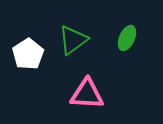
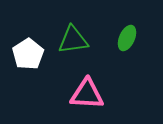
green triangle: rotated 28 degrees clockwise
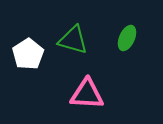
green triangle: rotated 24 degrees clockwise
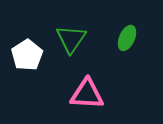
green triangle: moved 2 px left, 1 px up; rotated 48 degrees clockwise
white pentagon: moved 1 px left, 1 px down
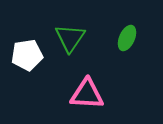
green triangle: moved 1 px left, 1 px up
white pentagon: rotated 24 degrees clockwise
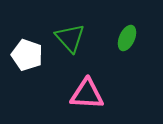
green triangle: rotated 16 degrees counterclockwise
white pentagon: rotated 28 degrees clockwise
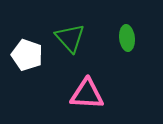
green ellipse: rotated 30 degrees counterclockwise
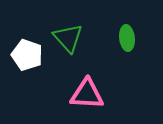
green triangle: moved 2 px left
